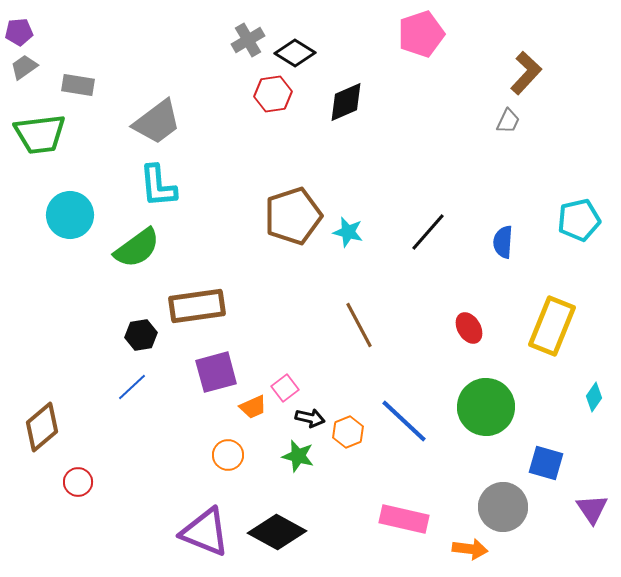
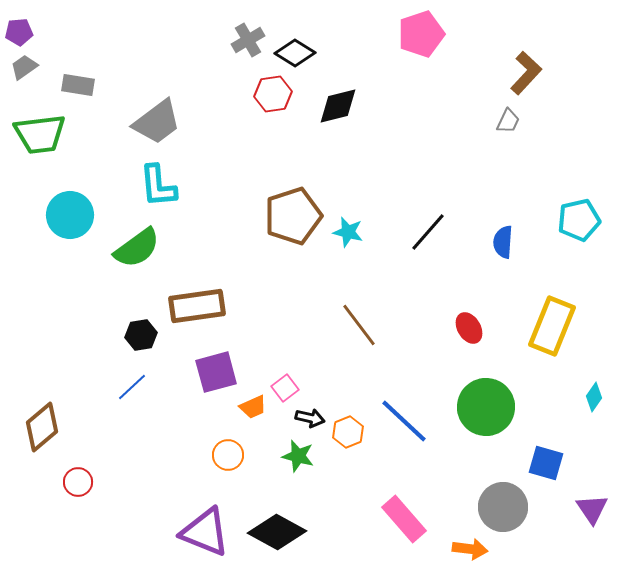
black diamond at (346, 102): moved 8 px left, 4 px down; rotated 9 degrees clockwise
brown line at (359, 325): rotated 9 degrees counterclockwise
pink rectangle at (404, 519): rotated 36 degrees clockwise
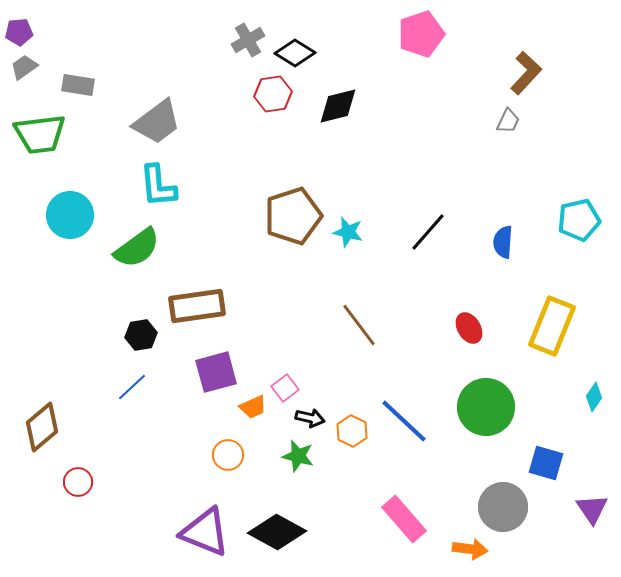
orange hexagon at (348, 432): moved 4 px right, 1 px up; rotated 12 degrees counterclockwise
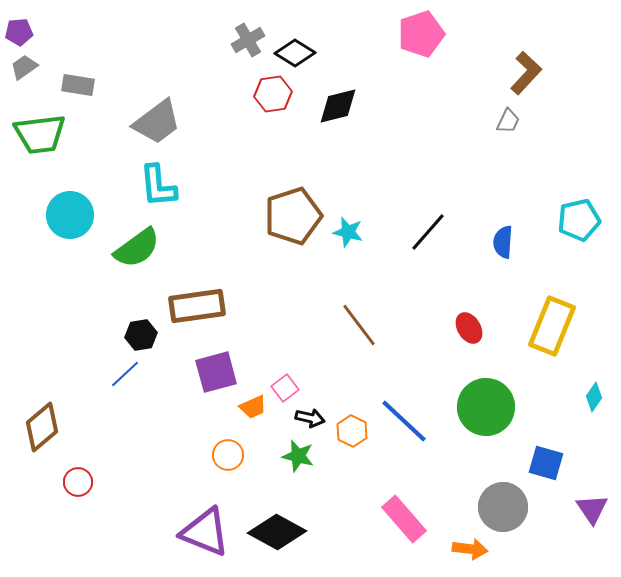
blue line at (132, 387): moved 7 px left, 13 px up
